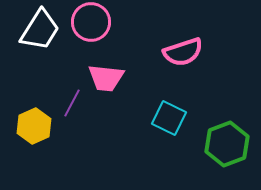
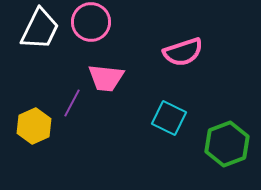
white trapezoid: moved 1 px up; rotated 6 degrees counterclockwise
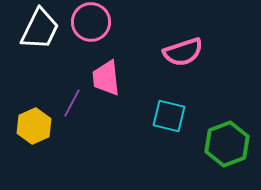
pink trapezoid: rotated 78 degrees clockwise
cyan square: moved 2 px up; rotated 12 degrees counterclockwise
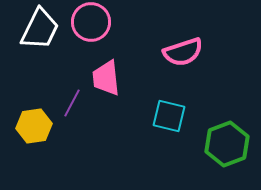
yellow hexagon: rotated 16 degrees clockwise
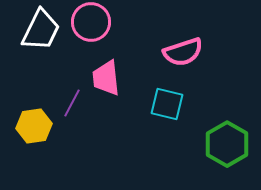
white trapezoid: moved 1 px right, 1 px down
cyan square: moved 2 px left, 12 px up
green hexagon: rotated 9 degrees counterclockwise
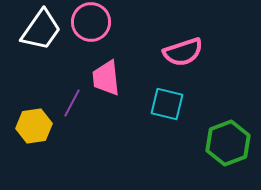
white trapezoid: rotated 9 degrees clockwise
green hexagon: moved 1 px right, 1 px up; rotated 9 degrees clockwise
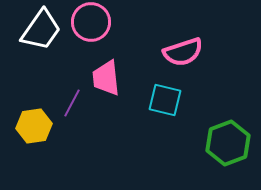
cyan square: moved 2 px left, 4 px up
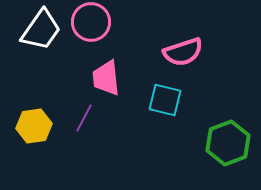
purple line: moved 12 px right, 15 px down
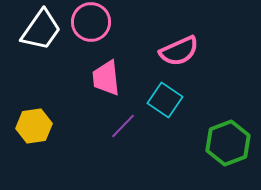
pink semicircle: moved 4 px left, 1 px up; rotated 6 degrees counterclockwise
cyan square: rotated 20 degrees clockwise
purple line: moved 39 px right, 8 px down; rotated 16 degrees clockwise
